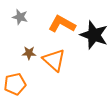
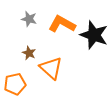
gray star: moved 9 px right, 2 px down
brown star: rotated 24 degrees clockwise
orange triangle: moved 3 px left, 8 px down
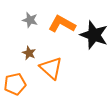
gray star: moved 1 px right, 1 px down
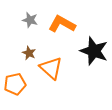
black star: moved 16 px down
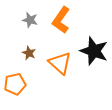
orange L-shape: moved 1 px left, 4 px up; rotated 84 degrees counterclockwise
orange triangle: moved 9 px right, 5 px up
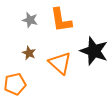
orange L-shape: rotated 44 degrees counterclockwise
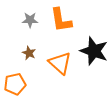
gray star: rotated 14 degrees counterclockwise
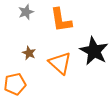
gray star: moved 4 px left, 8 px up; rotated 21 degrees counterclockwise
black star: rotated 8 degrees clockwise
